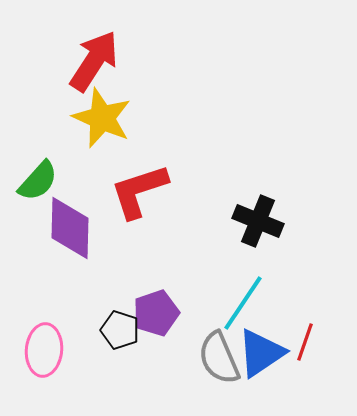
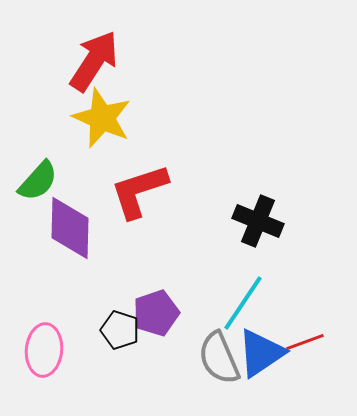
red line: rotated 51 degrees clockwise
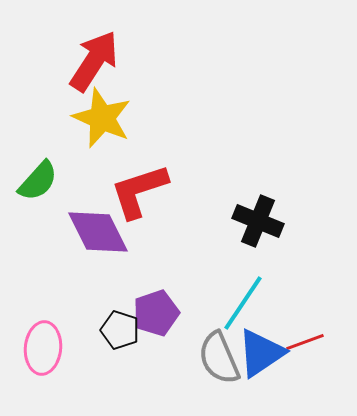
purple diamond: moved 28 px right, 4 px down; rotated 28 degrees counterclockwise
pink ellipse: moved 1 px left, 2 px up
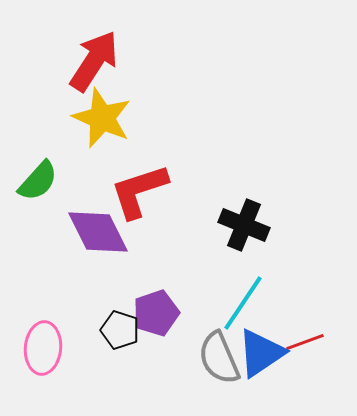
black cross: moved 14 px left, 4 px down
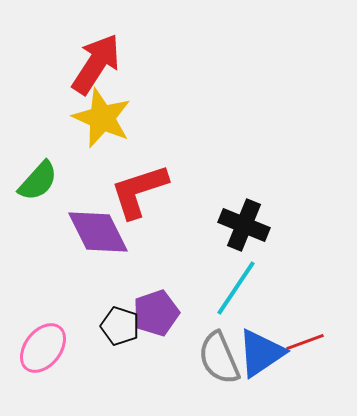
red arrow: moved 2 px right, 3 px down
cyan line: moved 7 px left, 15 px up
black pentagon: moved 4 px up
pink ellipse: rotated 33 degrees clockwise
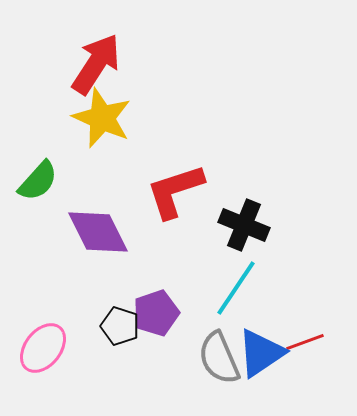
red L-shape: moved 36 px right
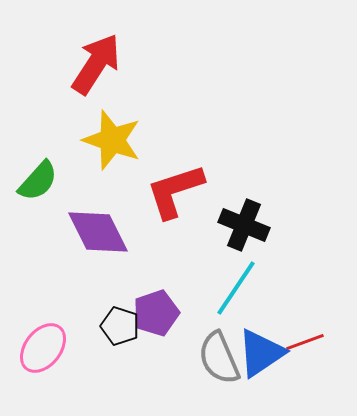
yellow star: moved 10 px right, 22 px down; rotated 4 degrees counterclockwise
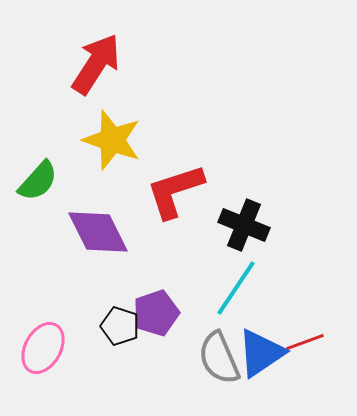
pink ellipse: rotated 9 degrees counterclockwise
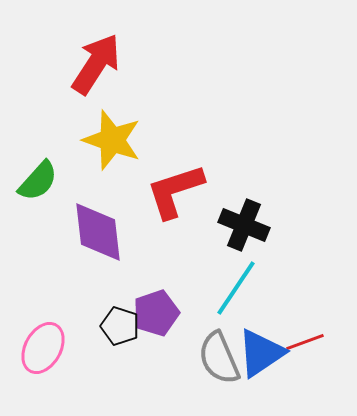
purple diamond: rotated 20 degrees clockwise
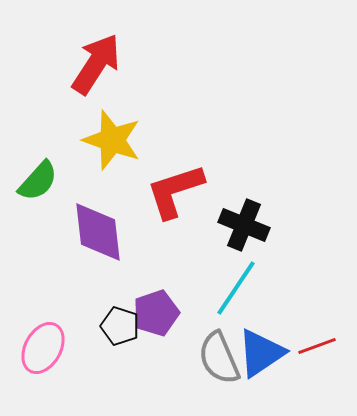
red line: moved 12 px right, 4 px down
